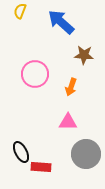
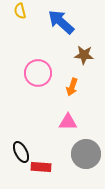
yellow semicircle: rotated 35 degrees counterclockwise
pink circle: moved 3 px right, 1 px up
orange arrow: moved 1 px right
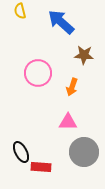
gray circle: moved 2 px left, 2 px up
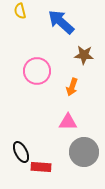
pink circle: moved 1 px left, 2 px up
